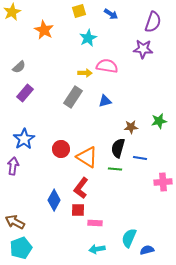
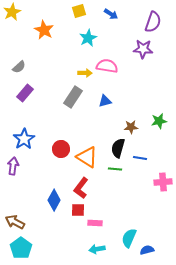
cyan pentagon: rotated 15 degrees counterclockwise
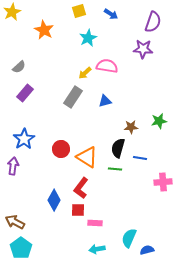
yellow arrow: rotated 136 degrees clockwise
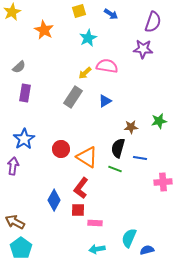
purple rectangle: rotated 30 degrees counterclockwise
blue triangle: rotated 16 degrees counterclockwise
green line: rotated 16 degrees clockwise
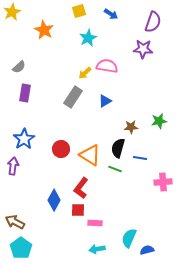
orange triangle: moved 3 px right, 2 px up
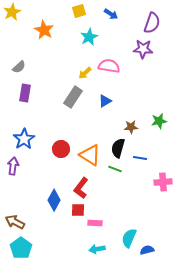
purple semicircle: moved 1 px left, 1 px down
cyan star: moved 1 px right, 1 px up
pink semicircle: moved 2 px right
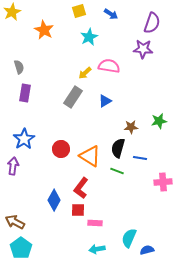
gray semicircle: rotated 64 degrees counterclockwise
orange triangle: moved 1 px down
green line: moved 2 px right, 2 px down
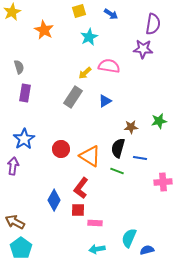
purple semicircle: moved 1 px right, 1 px down; rotated 10 degrees counterclockwise
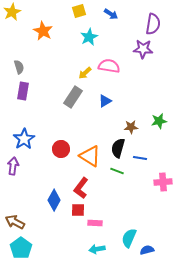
orange star: moved 1 px left, 1 px down
purple rectangle: moved 2 px left, 2 px up
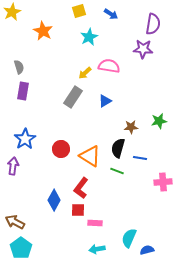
blue star: moved 1 px right
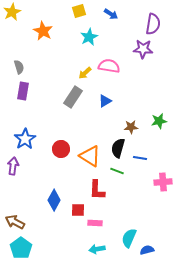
red L-shape: moved 16 px right, 2 px down; rotated 35 degrees counterclockwise
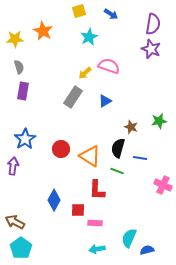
yellow star: moved 3 px right, 27 px down; rotated 24 degrees clockwise
purple star: moved 8 px right; rotated 18 degrees clockwise
pink semicircle: rotated 10 degrees clockwise
brown star: rotated 24 degrees clockwise
pink cross: moved 3 px down; rotated 30 degrees clockwise
